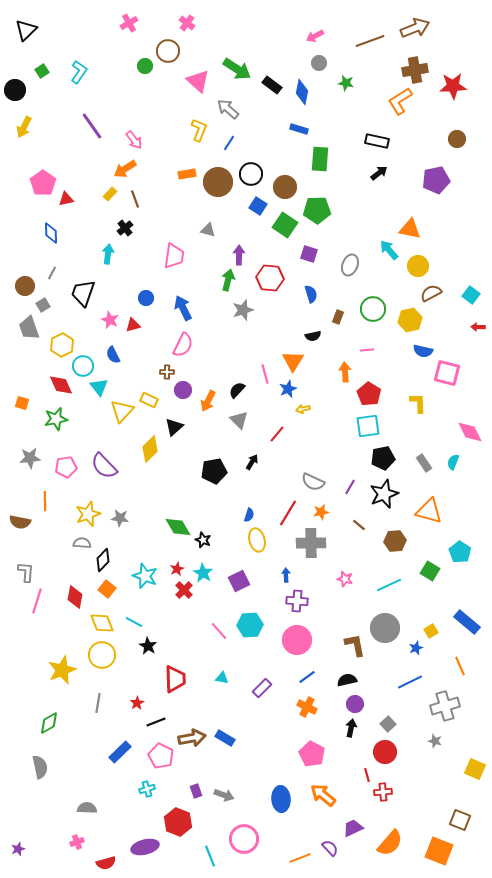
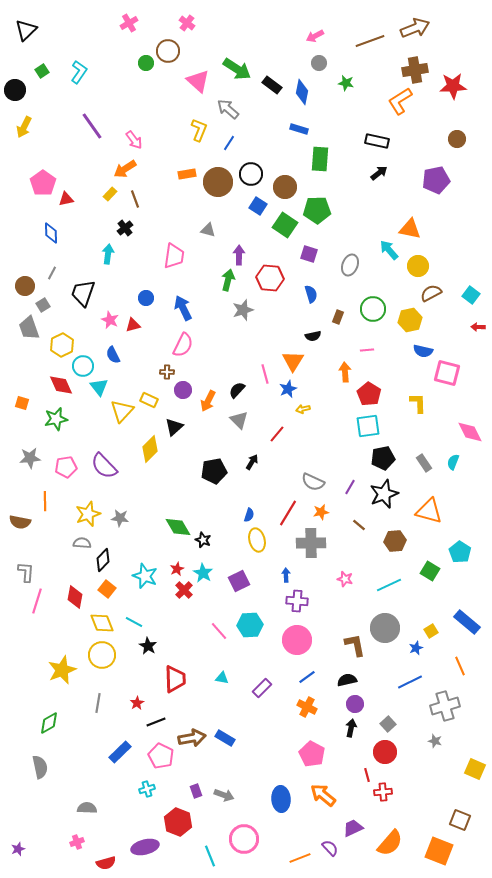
green circle at (145, 66): moved 1 px right, 3 px up
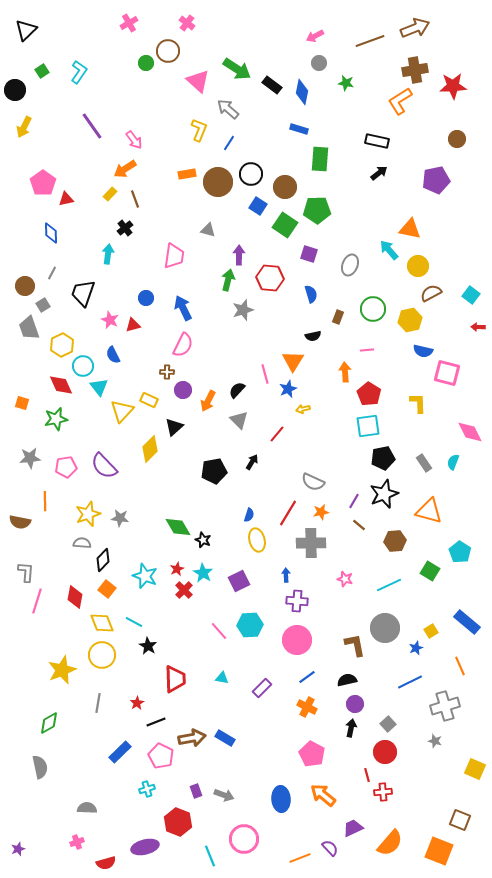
purple line at (350, 487): moved 4 px right, 14 px down
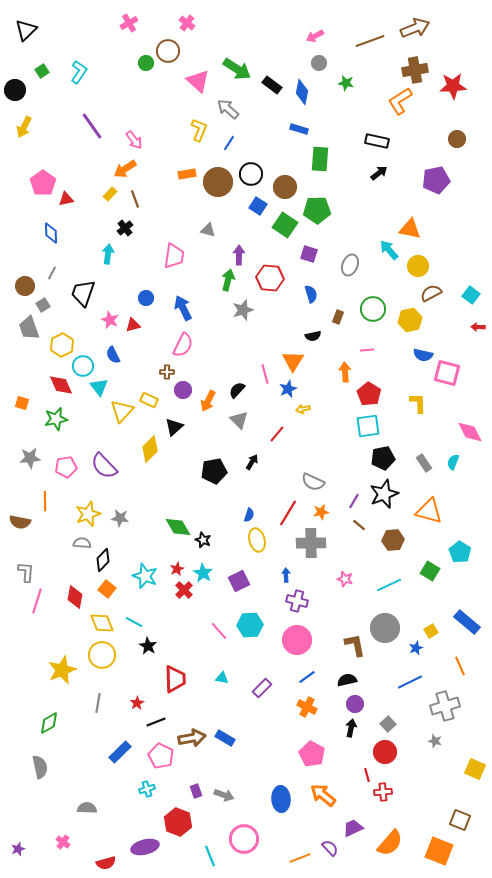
blue semicircle at (423, 351): moved 4 px down
brown hexagon at (395, 541): moved 2 px left, 1 px up
purple cross at (297, 601): rotated 10 degrees clockwise
pink cross at (77, 842): moved 14 px left; rotated 32 degrees counterclockwise
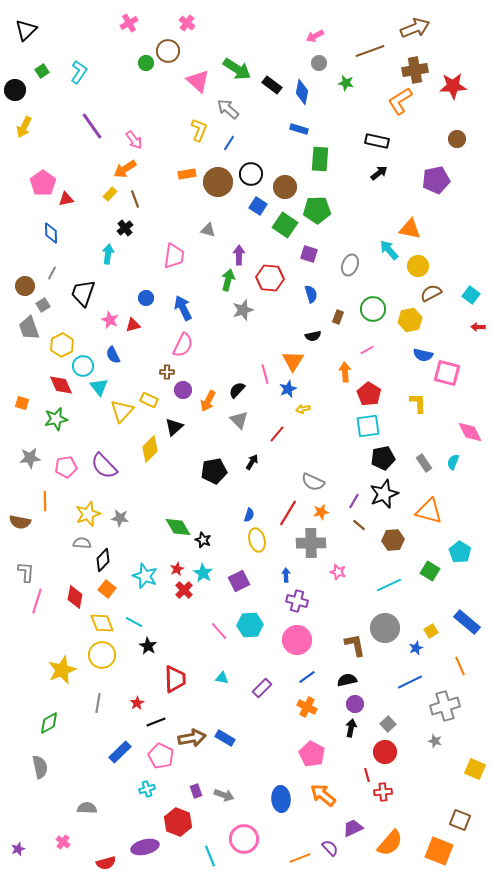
brown line at (370, 41): moved 10 px down
pink line at (367, 350): rotated 24 degrees counterclockwise
pink star at (345, 579): moved 7 px left, 7 px up
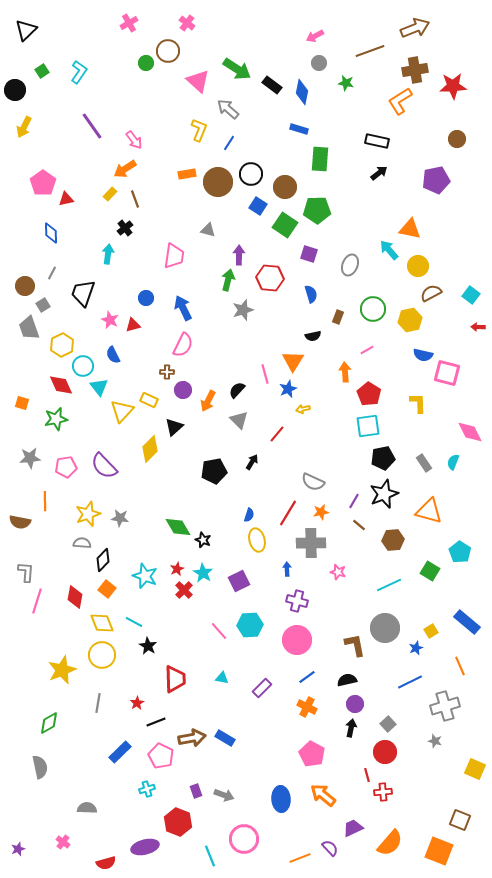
blue arrow at (286, 575): moved 1 px right, 6 px up
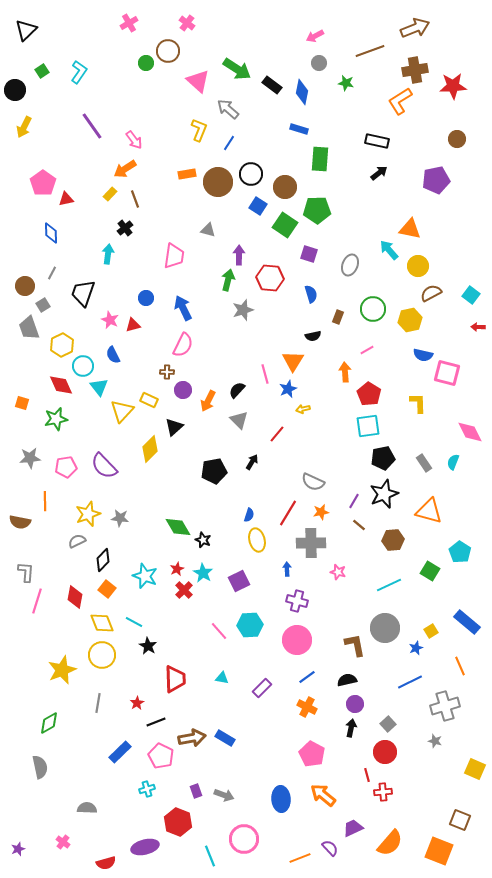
gray semicircle at (82, 543): moved 5 px left, 2 px up; rotated 30 degrees counterclockwise
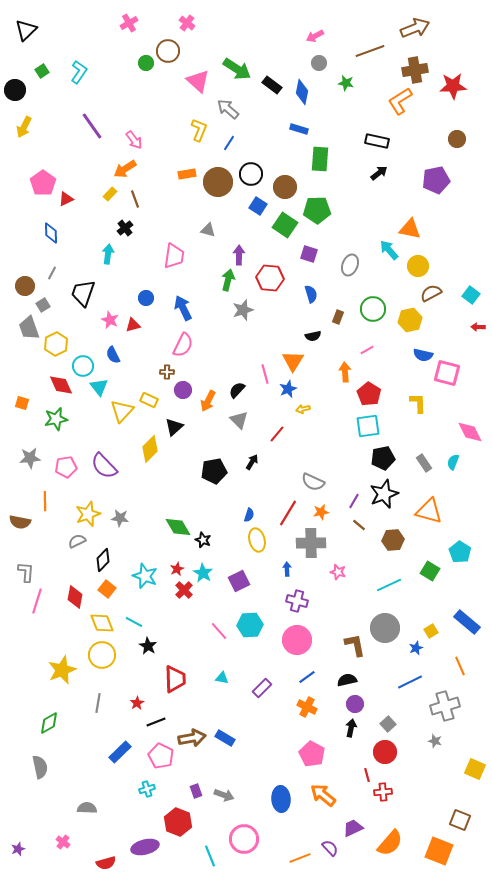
red triangle at (66, 199): rotated 14 degrees counterclockwise
yellow hexagon at (62, 345): moved 6 px left, 1 px up
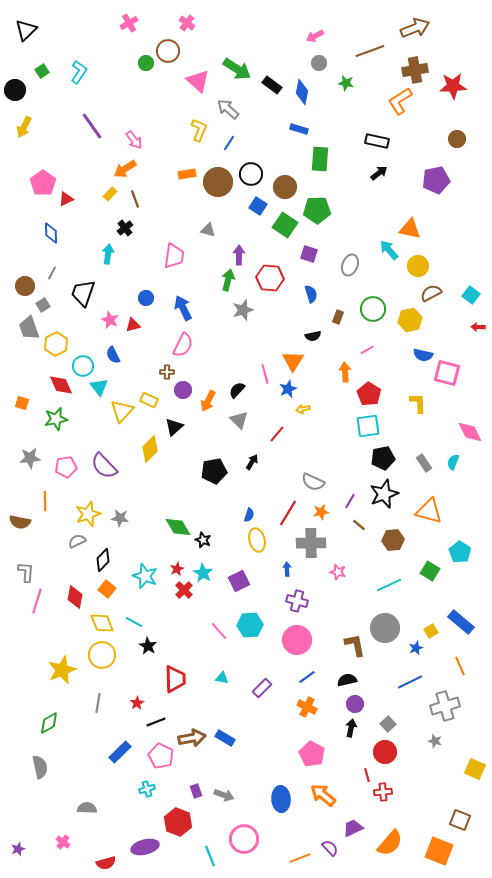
purple line at (354, 501): moved 4 px left
blue rectangle at (467, 622): moved 6 px left
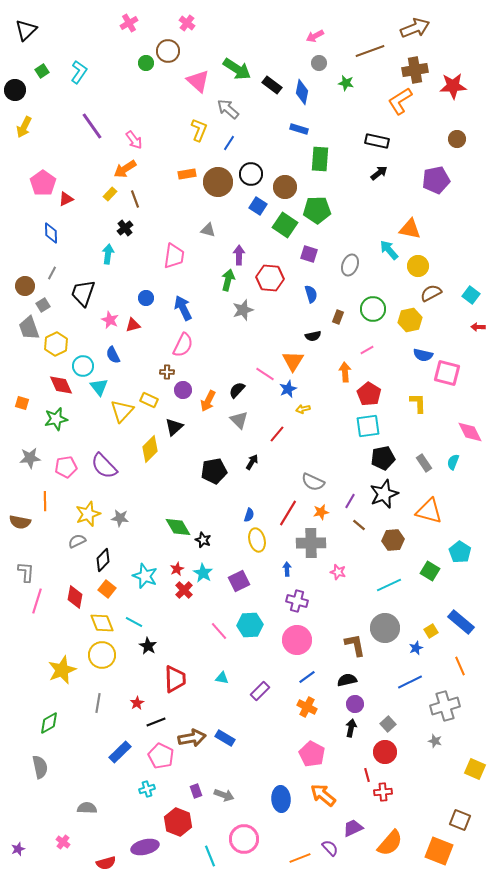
pink line at (265, 374): rotated 42 degrees counterclockwise
purple rectangle at (262, 688): moved 2 px left, 3 px down
